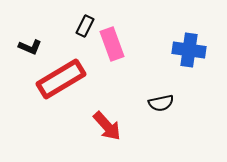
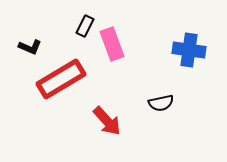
red arrow: moved 5 px up
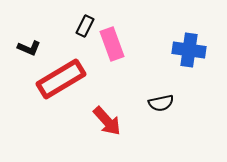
black L-shape: moved 1 px left, 1 px down
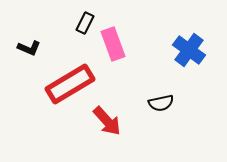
black rectangle: moved 3 px up
pink rectangle: moved 1 px right
blue cross: rotated 28 degrees clockwise
red rectangle: moved 9 px right, 5 px down
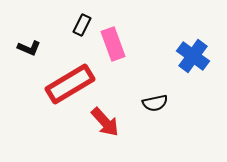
black rectangle: moved 3 px left, 2 px down
blue cross: moved 4 px right, 6 px down
black semicircle: moved 6 px left
red arrow: moved 2 px left, 1 px down
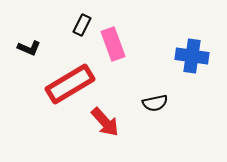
blue cross: moved 1 px left; rotated 28 degrees counterclockwise
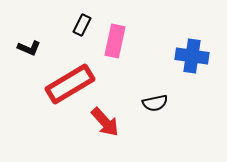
pink rectangle: moved 2 px right, 3 px up; rotated 32 degrees clockwise
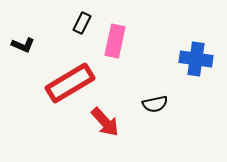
black rectangle: moved 2 px up
black L-shape: moved 6 px left, 3 px up
blue cross: moved 4 px right, 3 px down
red rectangle: moved 1 px up
black semicircle: moved 1 px down
